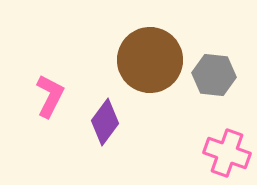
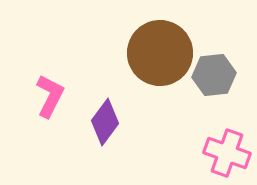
brown circle: moved 10 px right, 7 px up
gray hexagon: rotated 12 degrees counterclockwise
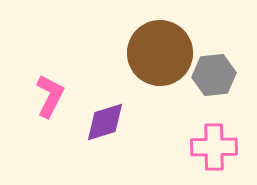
purple diamond: rotated 36 degrees clockwise
pink cross: moved 13 px left, 6 px up; rotated 21 degrees counterclockwise
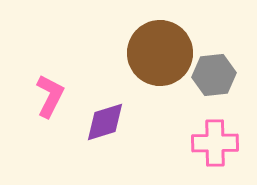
pink cross: moved 1 px right, 4 px up
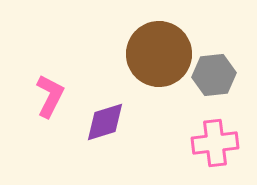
brown circle: moved 1 px left, 1 px down
pink cross: rotated 6 degrees counterclockwise
